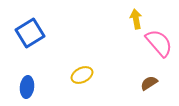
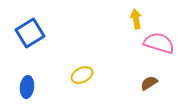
pink semicircle: rotated 32 degrees counterclockwise
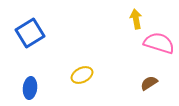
blue ellipse: moved 3 px right, 1 px down
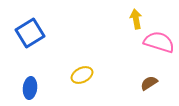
pink semicircle: moved 1 px up
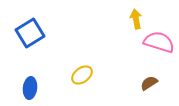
yellow ellipse: rotated 10 degrees counterclockwise
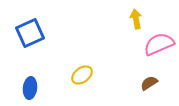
blue square: rotated 8 degrees clockwise
pink semicircle: moved 2 px down; rotated 40 degrees counterclockwise
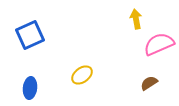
blue square: moved 2 px down
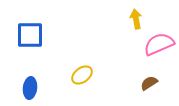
blue square: rotated 24 degrees clockwise
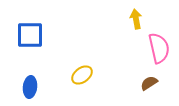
pink semicircle: moved 4 px down; rotated 100 degrees clockwise
blue ellipse: moved 1 px up
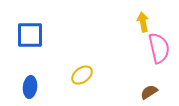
yellow arrow: moved 7 px right, 3 px down
brown semicircle: moved 9 px down
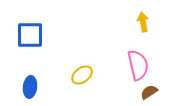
pink semicircle: moved 21 px left, 17 px down
